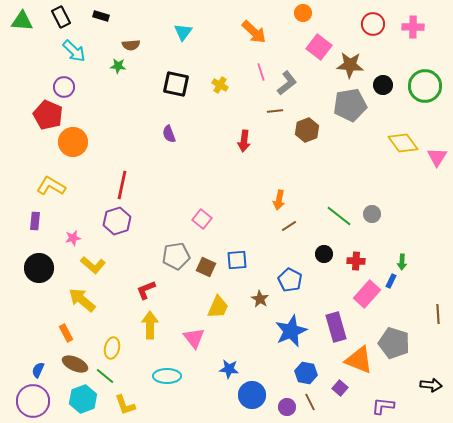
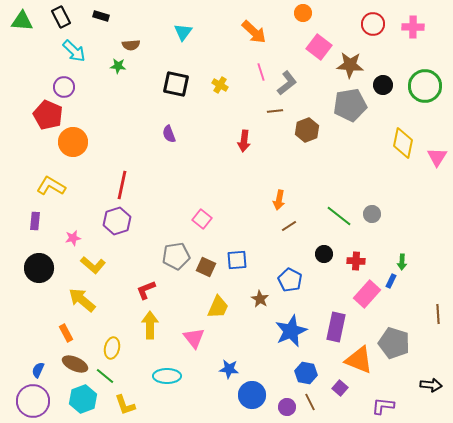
yellow diamond at (403, 143): rotated 48 degrees clockwise
purple rectangle at (336, 327): rotated 28 degrees clockwise
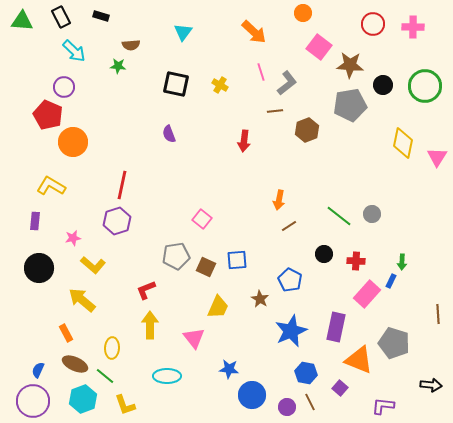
yellow ellipse at (112, 348): rotated 10 degrees counterclockwise
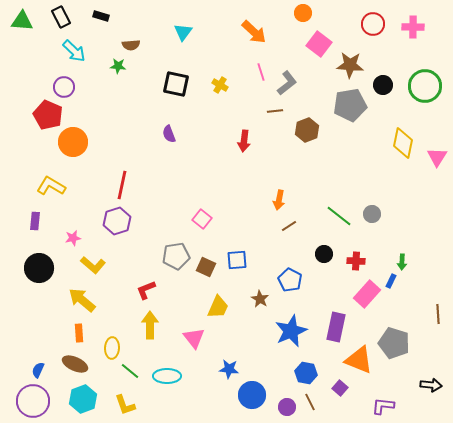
pink square at (319, 47): moved 3 px up
orange rectangle at (66, 333): moved 13 px right; rotated 24 degrees clockwise
green line at (105, 376): moved 25 px right, 5 px up
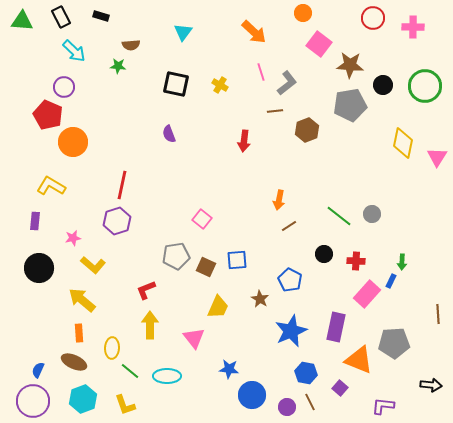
red circle at (373, 24): moved 6 px up
gray pentagon at (394, 343): rotated 20 degrees counterclockwise
brown ellipse at (75, 364): moved 1 px left, 2 px up
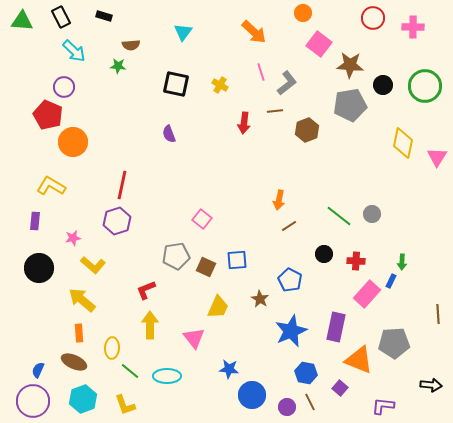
black rectangle at (101, 16): moved 3 px right
red arrow at (244, 141): moved 18 px up
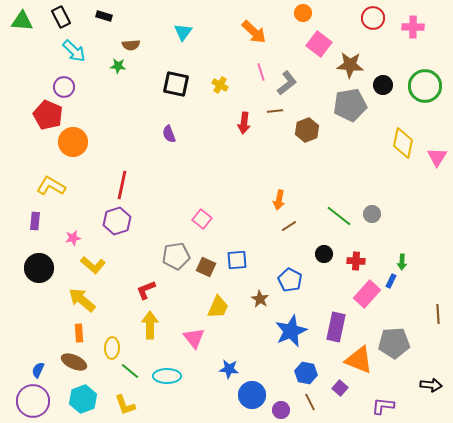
purple circle at (287, 407): moved 6 px left, 3 px down
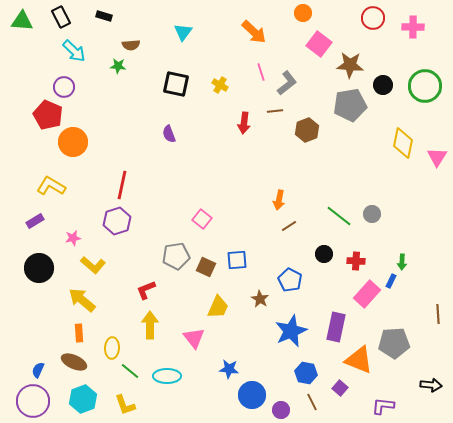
purple rectangle at (35, 221): rotated 54 degrees clockwise
brown line at (310, 402): moved 2 px right
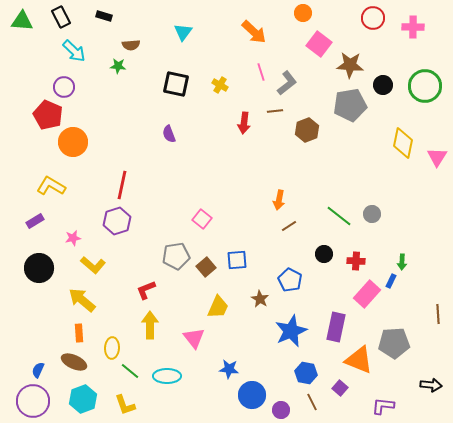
brown square at (206, 267): rotated 24 degrees clockwise
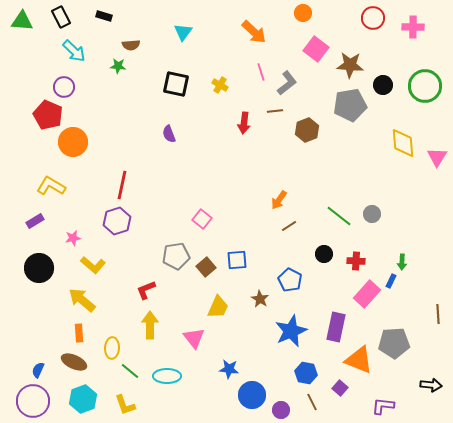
pink square at (319, 44): moved 3 px left, 5 px down
yellow diamond at (403, 143): rotated 16 degrees counterclockwise
orange arrow at (279, 200): rotated 24 degrees clockwise
